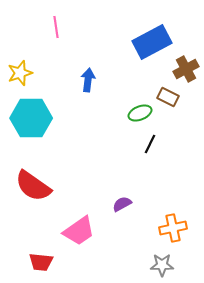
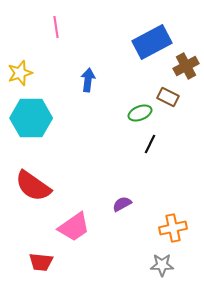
brown cross: moved 3 px up
pink trapezoid: moved 5 px left, 4 px up
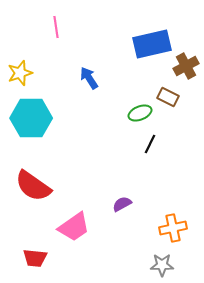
blue rectangle: moved 2 px down; rotated 15 degrees clockwise
blue arrow: moved 1 px right, 2 px up; rotated 40 degrees counterclockwise
red trapezoid: moved 6 px left, 4 px up
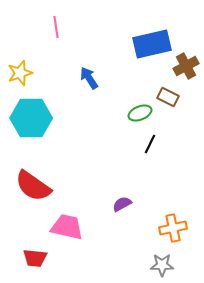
pink trapezoid: moved 7 px left; rotated 132 degrees counterclockwise
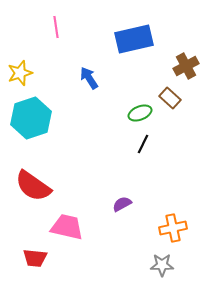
blue rectangle: moved 18 px left, 5 px up
brown rectangle: moved 2 px right, 1 px down; rotated 15 degrees clockwise
cyan hexagon: rotated 18 degrees counterclockwise
black line: moved 7 px left
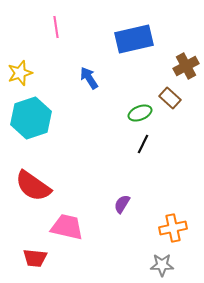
purple semicircle: rotated 30 degrees counterclockwise
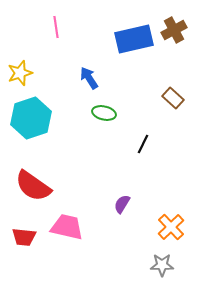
brown cross: moved 12 px left, 36 px up
brown rectangle: moved 3 px right
green ellipse: moved 36 px left; rotated 35 degrees clockwise
orange cross: moved 2 px left, 1 px up; rotated 32 degrees counterclockwise
red trapezoid: moved 11 px left, 21 px up
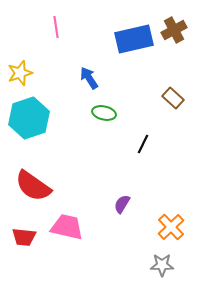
cyan hexagon: moved 2 px left
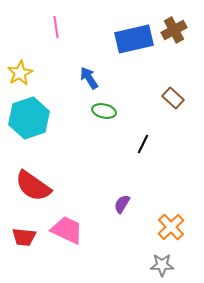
yellow star: rotated 10 degrees counterclockwise
green ellipse: moved 2 px up
pink trapezoid: moved 3 px down; rotated 12 degrees clockwise
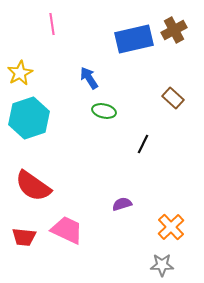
pink line: moved 4 px left, 3 px up
purple semicircle: rotated 42 degrees clockwise
